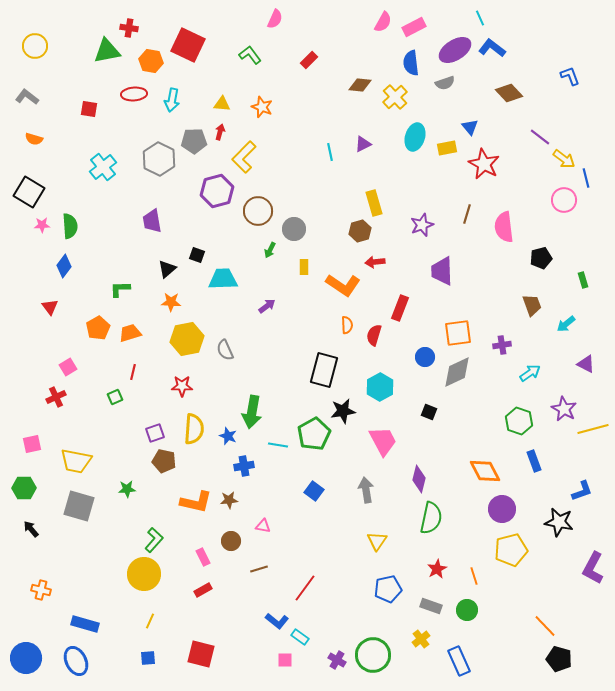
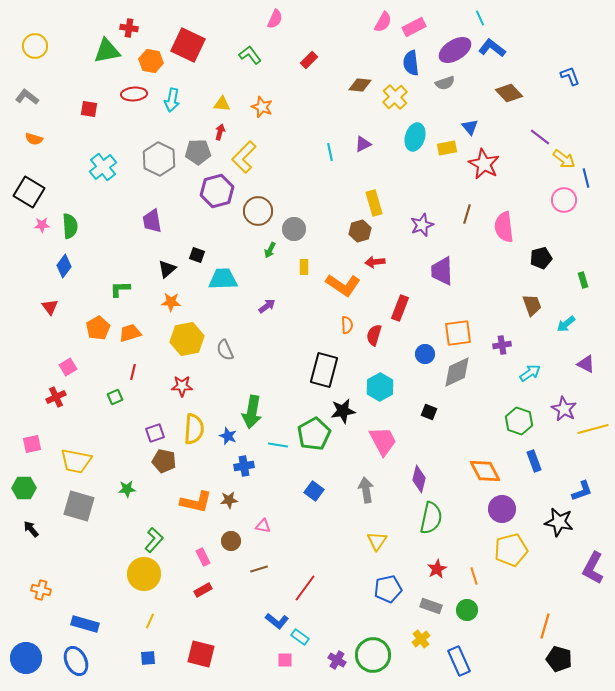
gray pentagon at (194, 141): moved 4 px right, 11 px down
blue circle at (425, 357): moved 3 px up
orange line at (545, 626): rotated 60 degrees clockwise
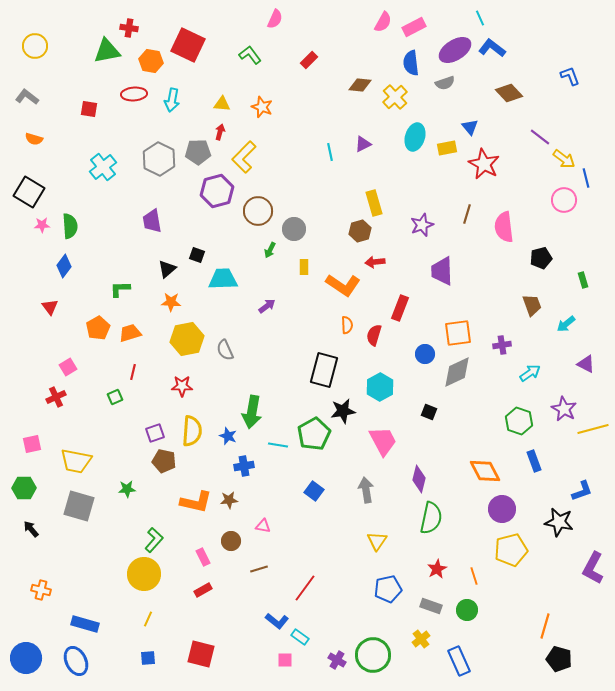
yellow semicircle at (194, 429): moved 2 px left, 2 px down
yellow line at (150, 621): moved 2 px left, 2 px up
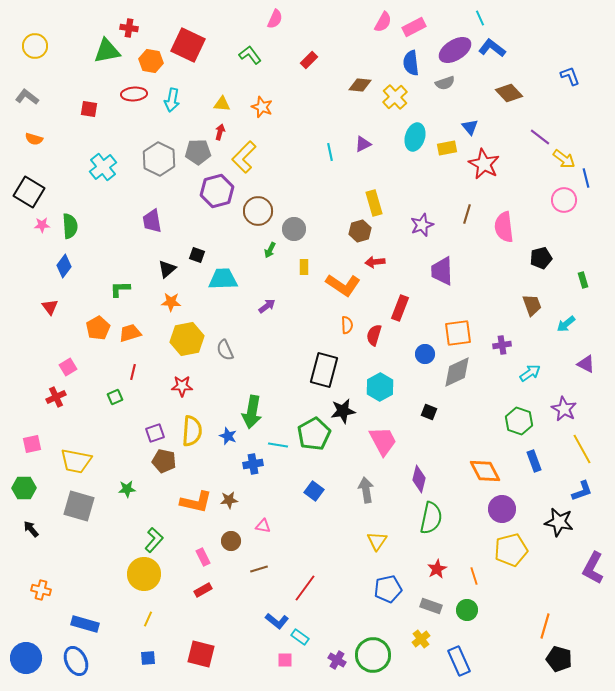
yellow line at (593, 429): moved 11 px left, 20 px down; rotated 76 degrees clockwise
blue cross at (244, 466): moved 9 px right, 2 px up
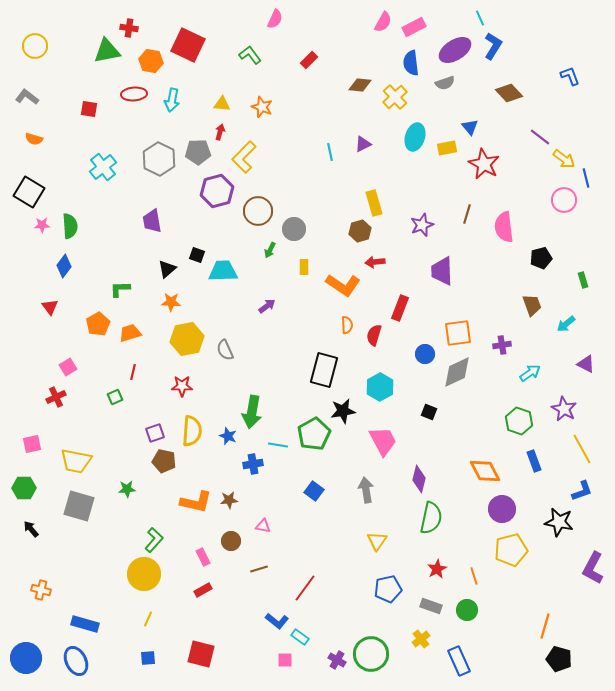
blue L-shape at (492, 48): moved 1 px right, 2 px up; rotated 84 degrees clockwise
cyan trapezoid at (223, 279): moved 8 px up
orange pentagon at (98, 328): moved 4 px up
green circle at (373, 655): moved 2 px left, 1 px up
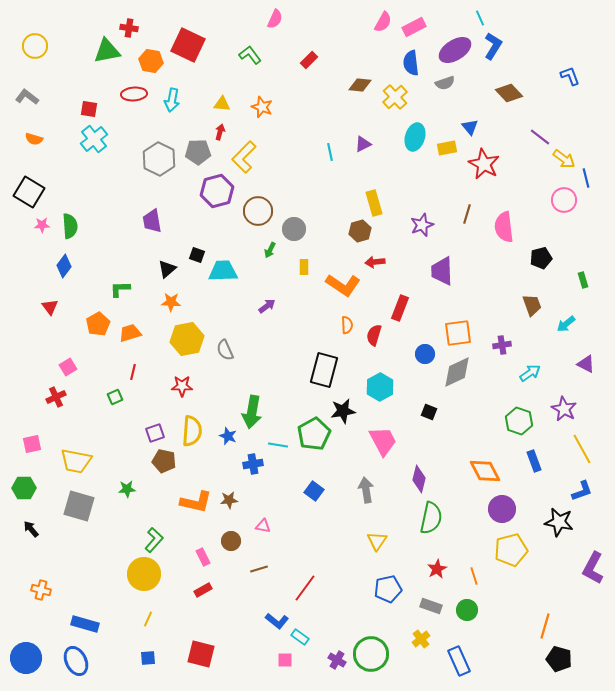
cyan cross at (103, 167): moved 9 px left, 28 px up
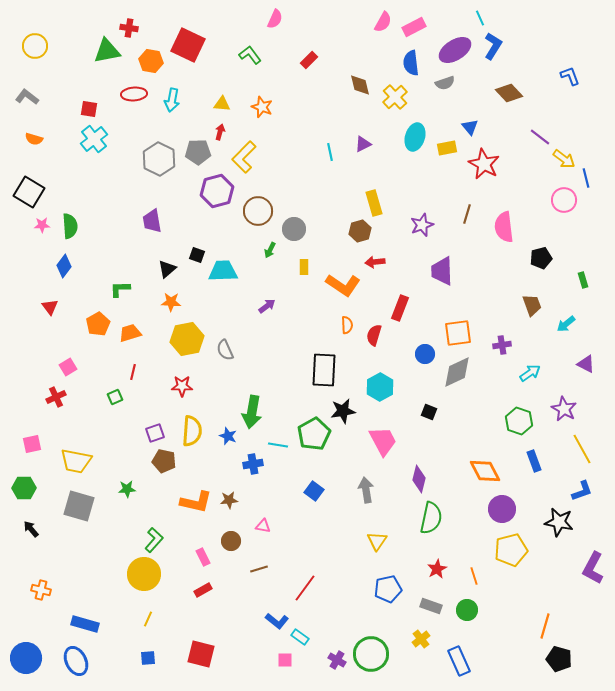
brown diamond at (360, 85): rotated 70 degrees clockwise
black rectangle at (324, 370): rotated 12 degrees counterclockwise
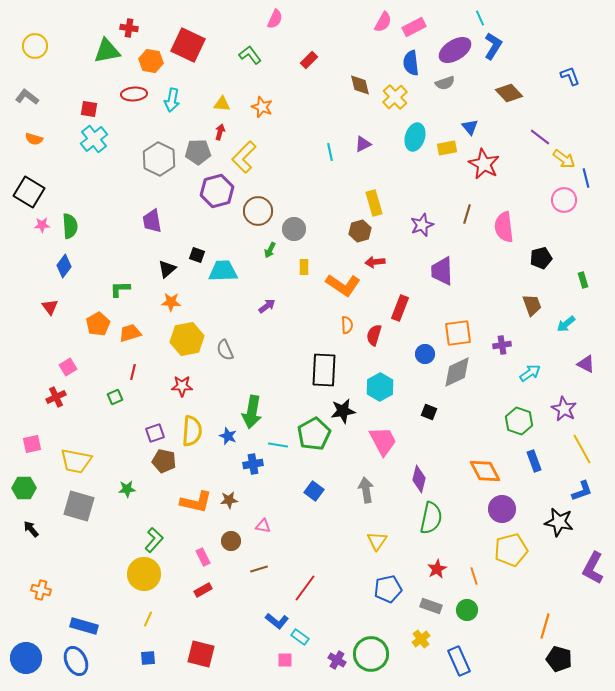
blue rectangle at (85, 624): moved 1 px left, 2 px down
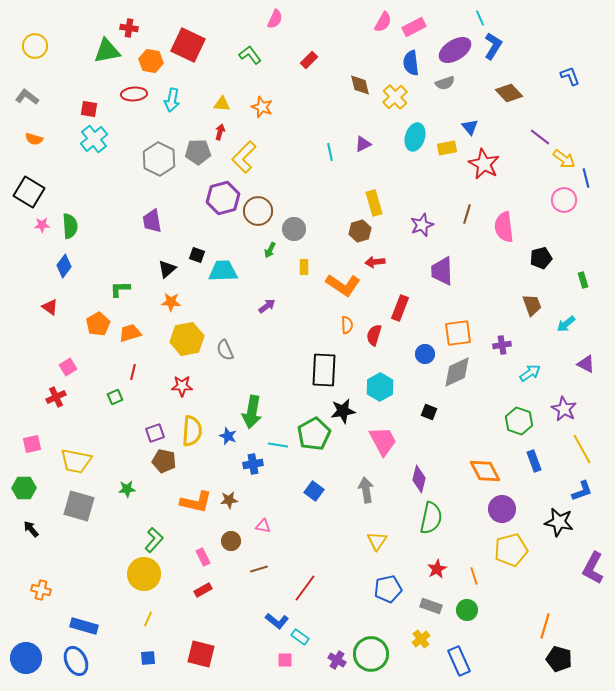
purple hexagon at (217, 191): moved 6 px right, 7 px down
red triangle at (50, 307): rotated 18 degrees counterclockwise
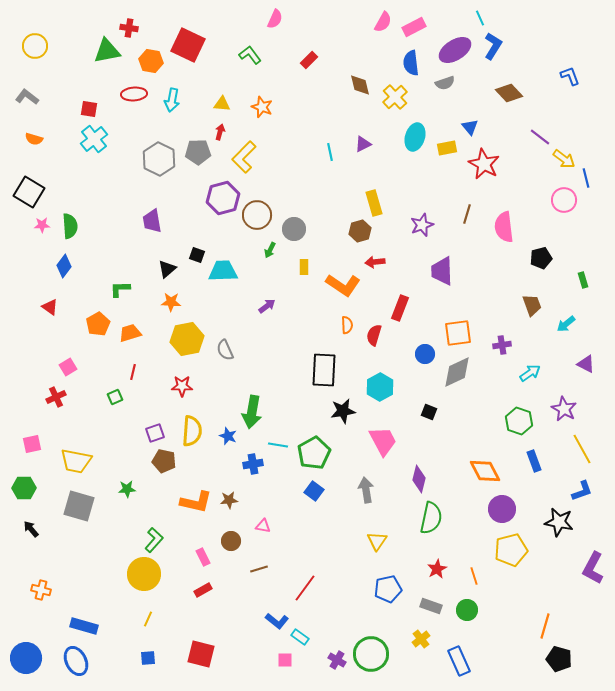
brown circle at (258, 211): moved 1 px left, 4 px down
green pentagon at (314, 434): moved 19 px down
